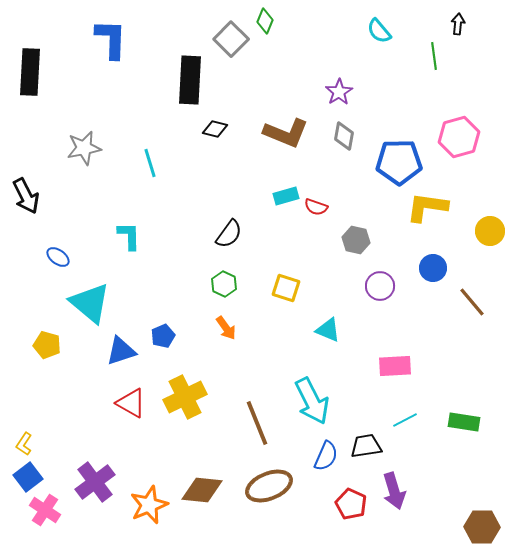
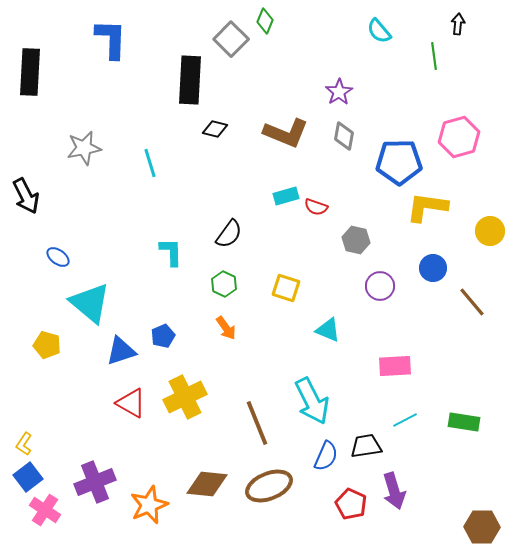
cyan L-shape at (129, 236): moved 42 px right, 16 px down
purple cross at (95, 482): rotated 15 degrees clockwise
brown diamond at (202, 490): moved 5 px right, 6 px up
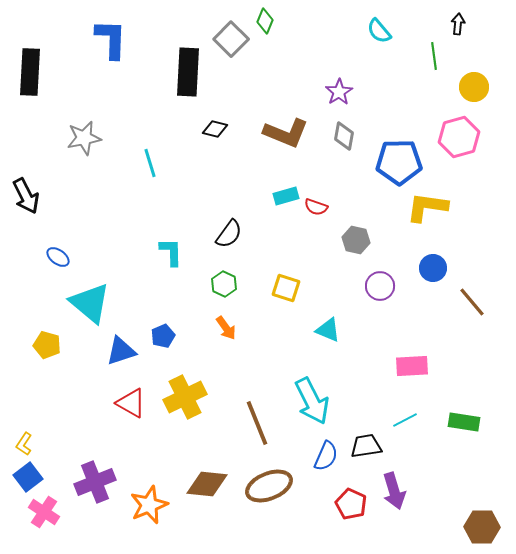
black rectangle at (190, 80): moved 2 px left, 8 px up
gray star at (84, 148): moved 10 px up
yellow circle at (490, 231): moved 16 px left, 144 px up
pink rectangle at (395, 366): moved 17 px right
pink cross at (45, 510): moved 1 px left, 2 px down
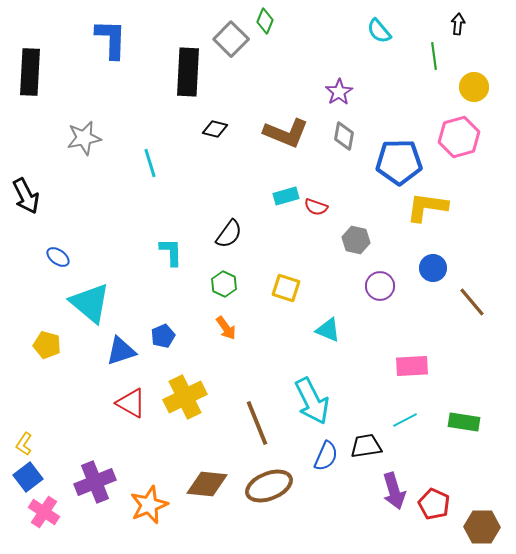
red pentagon at (351, 504): moved 83 px right
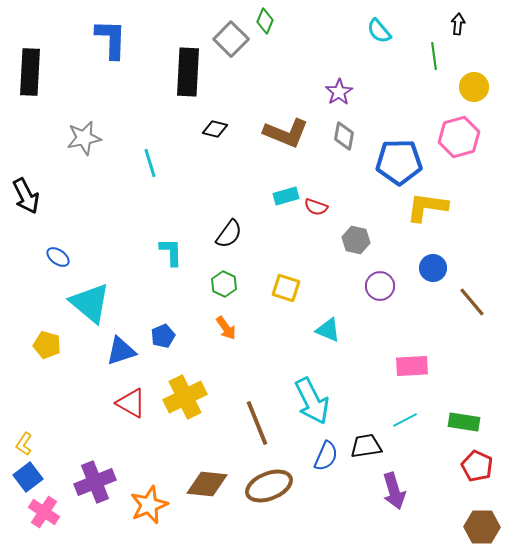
red pentagon at (434, 504): moved 43 px right, 38 px up
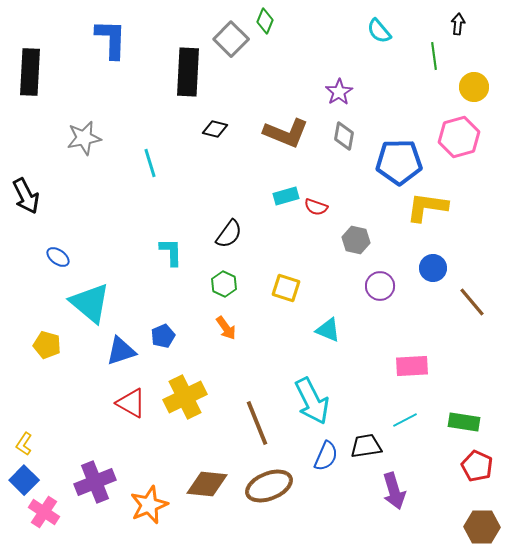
blue square at (28, 477): moved 4 px left, 3 px down; rotated 8 degrees counterclockwise
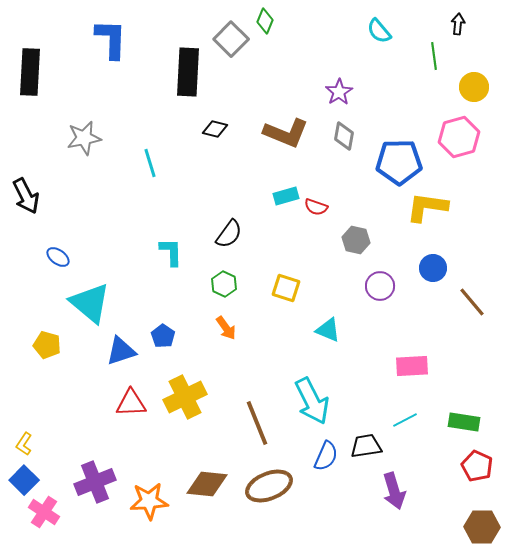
blue pentagon at (163, 336): rotated 15 degrees counterclockwise
red triangle at (131, 403): rotated 32 degrees counterclockwise
orange star at (149, 505): moved 4 px up; rotated 18 degrees clockwise
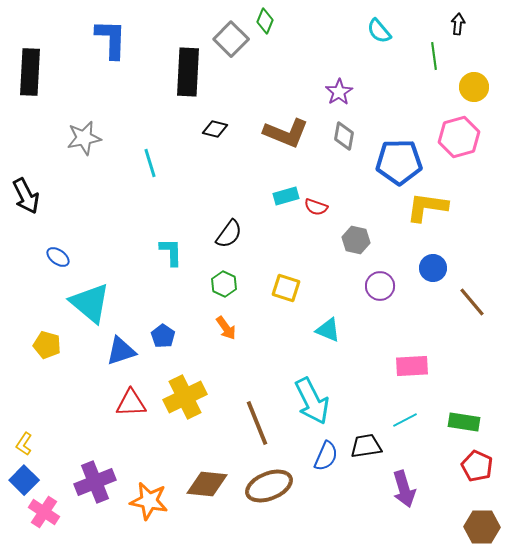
purple arrow at (394, 491): moved 10 px right, 2 px up
orange star at (149, 501): rotated 15 degrees clockwise
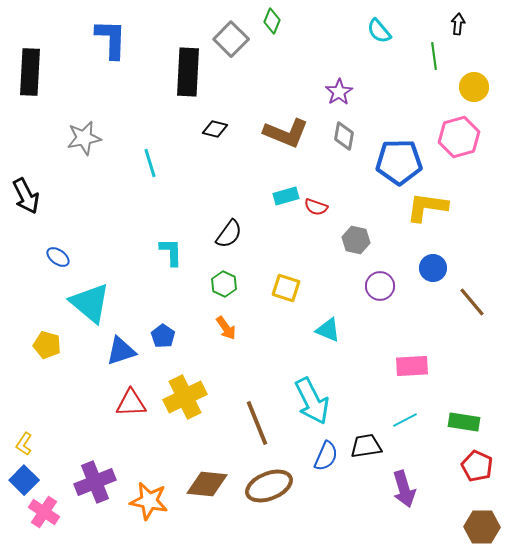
green diamond at (265, 21): moved 7 px right
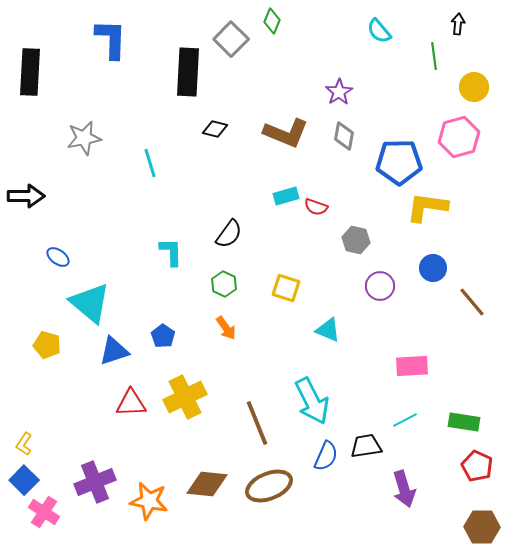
black arrow at (26, 196): rotated 63 degrees counterclockwise
blue triangle at (121, 351): moved 7 px left
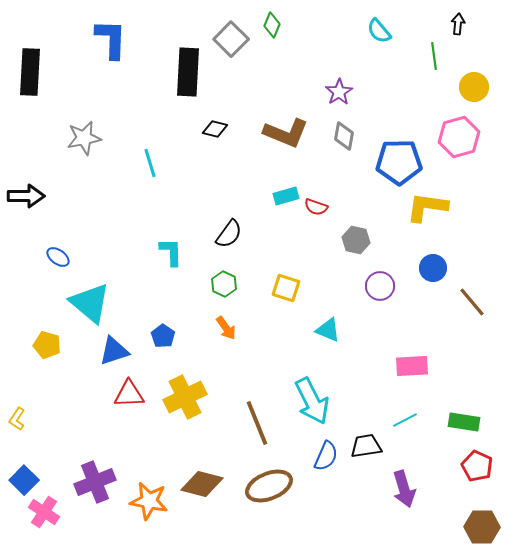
green diamond at (272, 21): moved 4 px down
red triangle at (131, 403): moved 2 px left, 9 px up
yellow L-shape at (24, 444): moved 7 px left, 25 px up
brown diamond at (207, 484): moved 5 px left; rotated 9 degrees clockwise
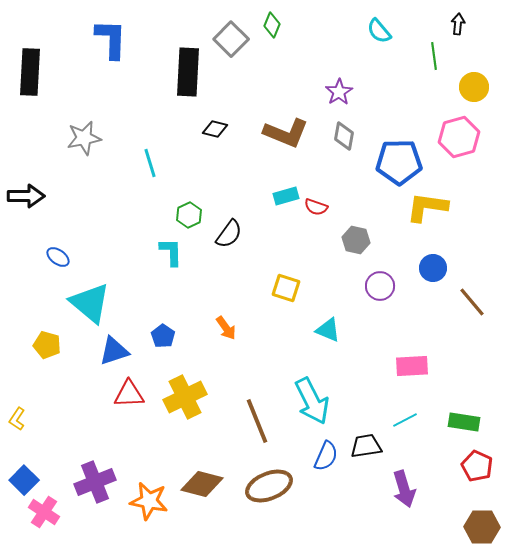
green hexagon at (224, 284): moved 35 px left, 69 px up; rotated 10 degrees clockwise
brown line at (257, 423): moved 2 px up
